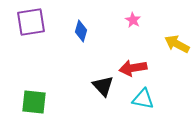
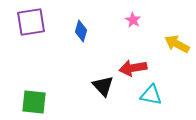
cyan triangle: moved 8 px right, 4 px up
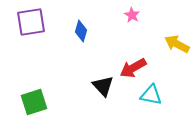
pink star: moved 1 px left, 5 px up
red arrow: rotated 20 degrees counterclockwise
green square: rotated 24 degrees counterclockwise
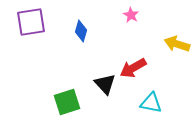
pink star: moved 1 px left
yellow arrow: rotated 10 degrees counterclockwise
black triangle: moved 2 px right, 2 px up
cyan triangle: moved 8 px down
green square: moved 33 px right
